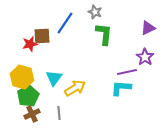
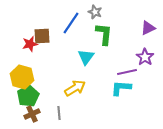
blue line: moved 6 px right
cyan triangle: moved 32 px right, 21 px up
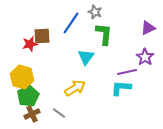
gray line: rotated 48 degrees counterclockwise
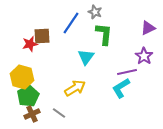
purple star: moved 1 px left, 1 px up
cyan L-shape: rotated 35 degrees counterclockwise
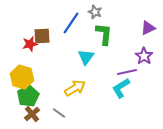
brown cross: rotated 14 degrees counterclockwise
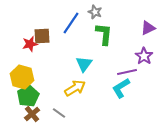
cyan triangle: moved 2 px left, 7 px down
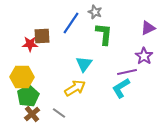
red star: rotated 14 degrees clockwise
yellow hexagon: rotated 15 degrees counterclockwise
